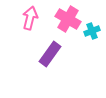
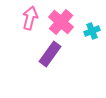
pink cross: moved 7 px left, 3 px down; rotated 10 degrees clockwise
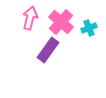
cyan cross: moved 3 px left, 3 px up
purple rectangle: moved 2 px left, 4 px up
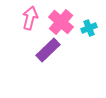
purple rectangle: rotated 10 degrees clockwise
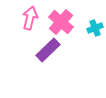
cyan cross: moved 6 px right
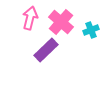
cyan cross: moved 4 px left, 2 px down
purple rectangle: moved 2 px left
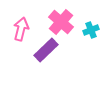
pink arrow: moved 9 px left, 11 px down
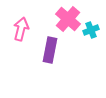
pink cross: moved 7 px right, 3 px up
purple rectangle: moved 4 px right; rotated 35 degrees counterclockwise
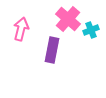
purple rectangle: moved 2 px right
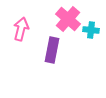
cyan cross: rotated 28 degrees clockwise
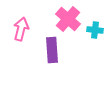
cyan cross: moved 4 px right
purple rectangle: rotated 15 degrees counterclockwise
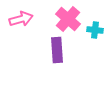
pink arrow: moved 10 px up; rotated 60 degrees clockwise
purple rectangle: moved 5 px right
